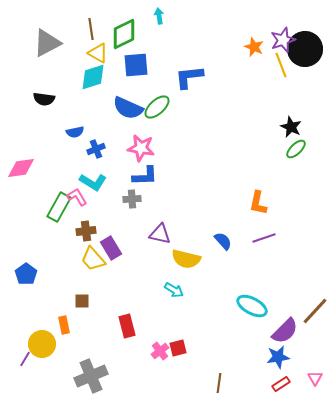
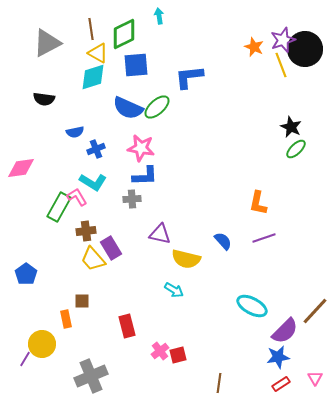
orange rectangle at (64, 325): moved 2 px right, 6 px up
red square at (178, 348): moved 7 px down
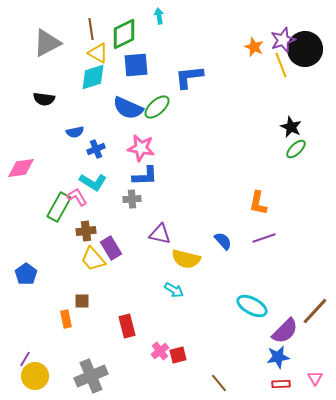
yellow circle at (42, 344): moved 7 px left, 32 px down
brown line at (219, 383): rotated 48 degrees counterclockwise
red rectangle at (281, 384): rotated 30 degrees clockwise
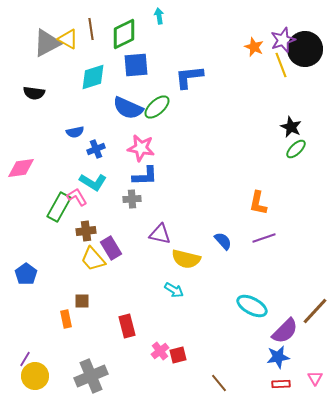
yellow triangle at (98, 53): moved 30 px left, 14 px up
black semicircle at (44, 99): moved 10 px left, 6 px up
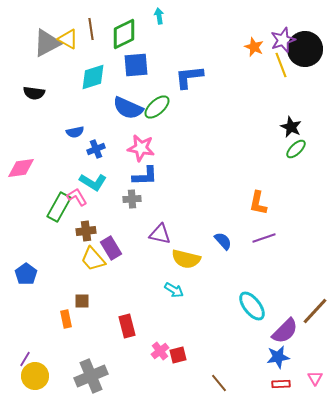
cyan ellipse at (252, 306): rotated 24 degrees clockwise
